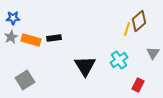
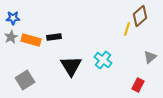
brown diamond: moved 1 px right, 5 px up
black rectangle: moved 1 px up
gray triangle: moved 3 px left, 4 px down; rotated 16 degrees clockwise
cyan cross: moved 16 px left; rotated 18 degrees counterclockwise
black triangle: moved 14 px left
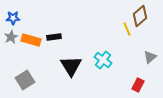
yellow line: rotated 40 degrees counterclockwise
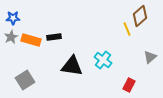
black triangle: moved 1 px right; rotated 50 degrees counterclockwise
red rectangle: moved 9 px left
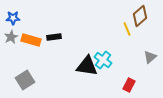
black triangle: moved 15 px right
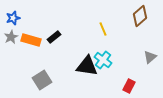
blue star: rotated 16 degrees counterclockwise
yellow line: moved 24 px left
black rectangle: rotated 32 degrees counterclockwise
gray square: moved 17 px right
red rectangle: moved 1 px down
